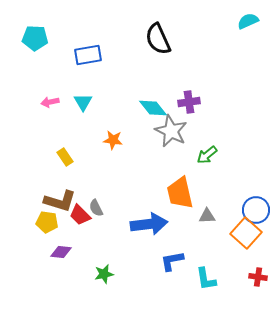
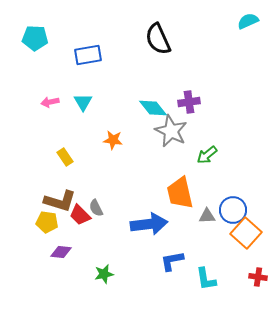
blue circle: moved 23 px left
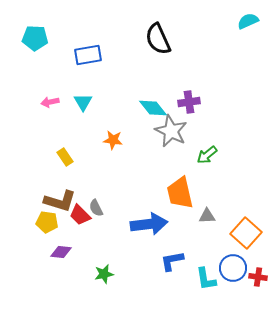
blue circle: moved 58 px down
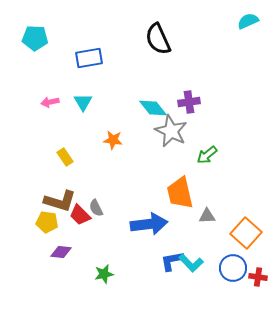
blue rectangle: moved 1 px right, 3 px down
cyan L-shape: moved 15 px left, 16 px up; rotated 35 degrees counterclockwise
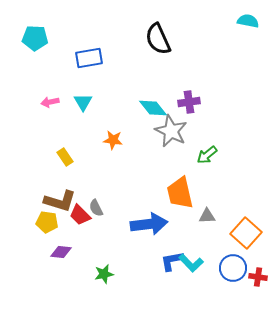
cyan semicircle: rotated 35 degrees clockwise
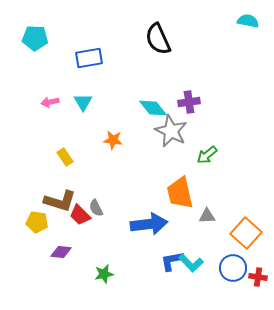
yellow pentagon: moved 10 px left
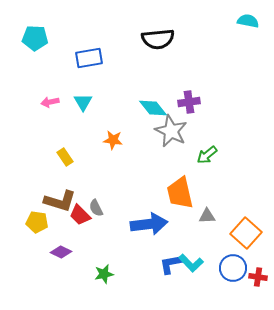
black semicircle: rotated 72 degrees counterclockwise
purple diamond: rotated 20 degrees clockwise
blue L-shape: moved 1 px left, 3 px down
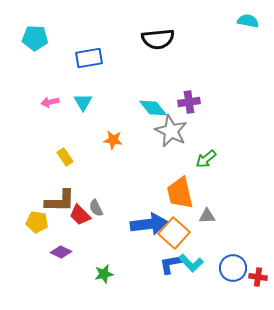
green arrow: moved 1 px left, 4 px down
brown L-shape: rotated 16 degrees counterclockwise
orange square: moved 72 px left
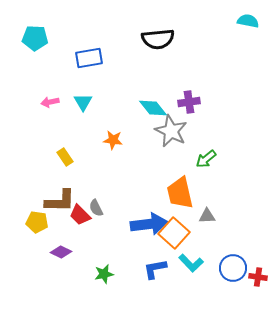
blue L-shape: moved 16 px left, 5 px down
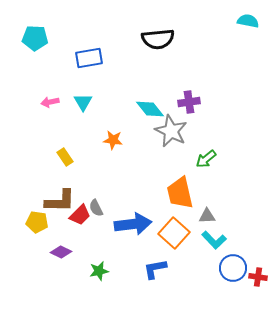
cyan diamond: moved 3 px left, 1 px down
red trapezoid: rotated 90 degrees counterclockwise
blue arrow: moved 16 px left
cyan L-shape: moved 23 px right, 23 px up
green star: moved 5 px left, 3 px up
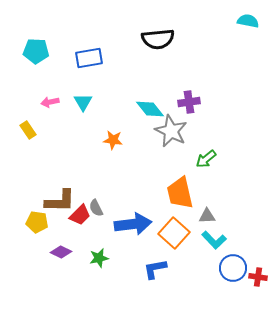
cyan pentagon: moved 1 px right, 13 px down
yellow rectangle: moved 37 px left, 27 px up
green star: moved 13 px up
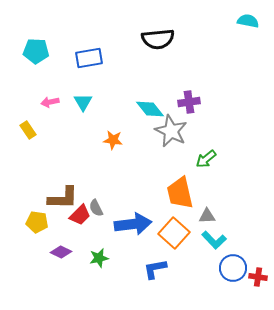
brown L-shape: moved 3 px right, 3 px up
